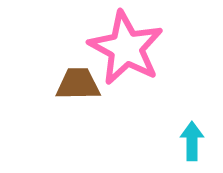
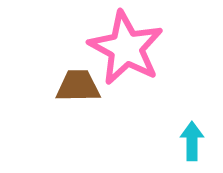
brown trapezoid: moved 2 px down
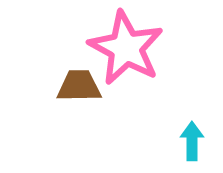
brown trapezoid: moved 1 px right
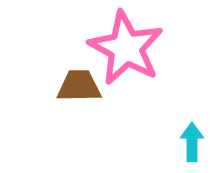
cyan arrow: moved 1 px down
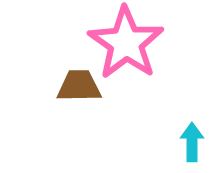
pink star: moved 5 px up; rotated 6 degrees clockwise
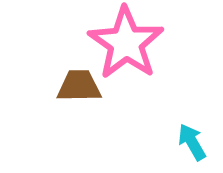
cyan arrow: rotated 30 degrees counterclockwise
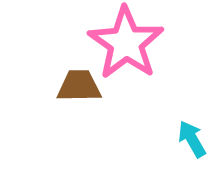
cyan arrow: moved 3 px up
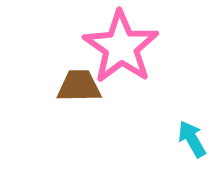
pink star: moved 5 px left, 4 px down
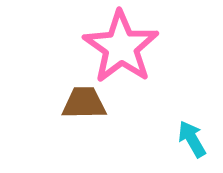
brown trapezoid: moved 5 px right, 17 px down
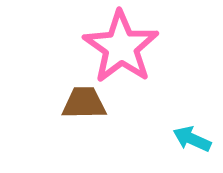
cyan arrow: rotated 36 degrees counterclockwise
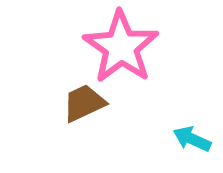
brown trapezoid: rotated 24 degrees counterclockwise
